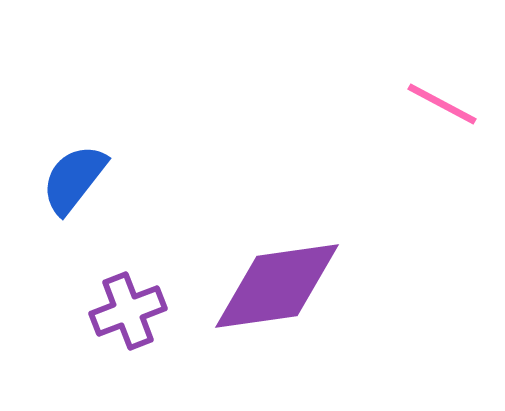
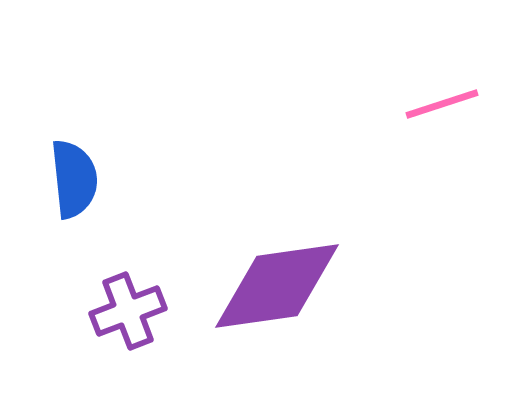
pink line: rotated 46 degrees counterclockwise
blue semicircle: rotated 136 degrees clockwise
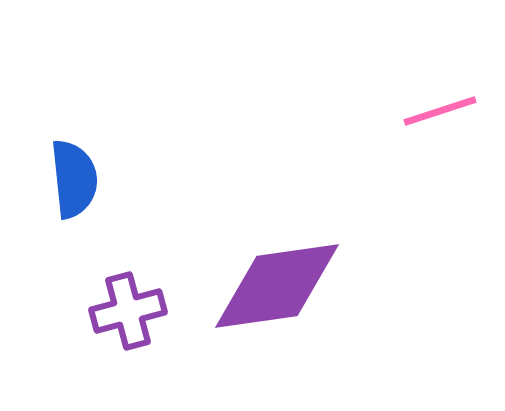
pink line: moved 2 px left, 7 px down
purple cross: rotated 6 degrees clockwise
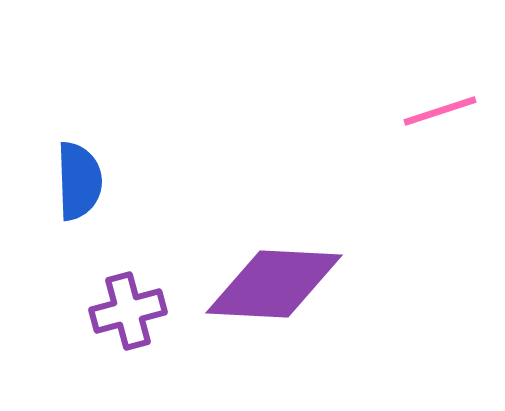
blue semicircle: moved 5 px right, 2 px down; rotated 4 degrees clockwise
purple diamond: moved 3 px left, 2 px up; rotated 11 degrees clockwise
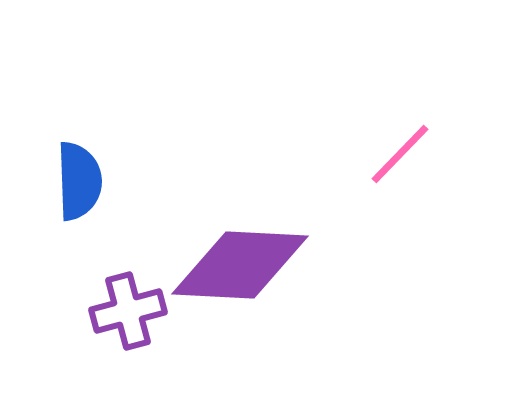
pink line: moved 40 px left, 43 px down; rotated 28 degrees counterclockwise
purple diamond: moved 34 px left, 19 px up
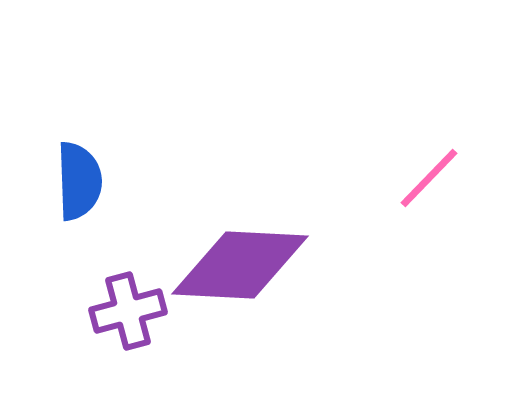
pink line: moved 29 px right, 24 px down
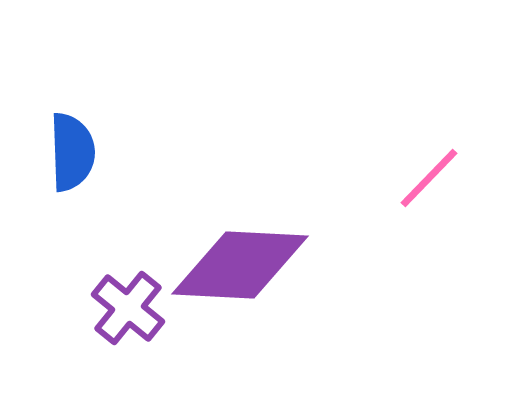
blue semicircle: moved 7 px left, 29 px up
purple cross: moved 3 px up; rotated 36 degrees counterclockwise
